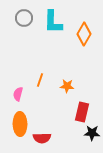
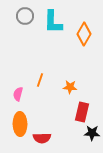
gray circle: moved 1 px right, 2 px up
orange star: moved 3 px right, 1 px down
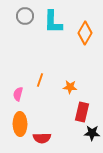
orange diamond: moved 1 px right, 1 px up
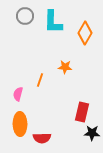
orange star: moved 5 px left, 20 px up
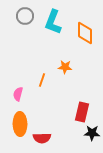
cyan L-shape: rotated 20 degrees clockwise
orange diamond: rotated 30 degrees counterclockwise
orange line: moved 2 px right
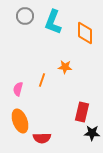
pink semicircle: moved 5 px up
orange ellipse: moved 3 px up; rotated 20 degrees counterclockwise
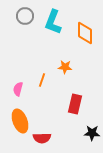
red rectangle: moved 7 px left, 8 px up
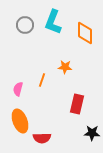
gray circle: moved 9 px down
red rectangle: moved 2 px right
